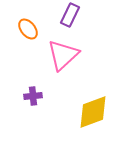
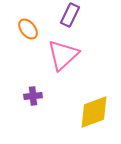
yellow diamond: moved 1 px right
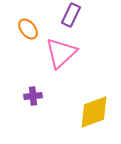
purple rectangle: moved 1 px right
pink triangle: moved 2 px left, 2 px up
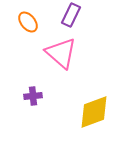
orange ellipse: moved 7 px up
pink triangle: rotated 36 degrees counterclockwise
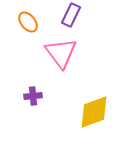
pink triangle: rotated 12 degrees clockwise
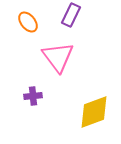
pink triangle: moved 3 px left, 4 px down
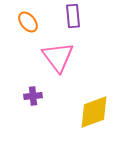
purple rectangle: moved 2 px right, 1 px down; rotated 30 degrees counterclockwise
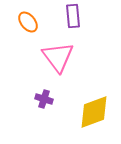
purple cross: moved 11 px right, 3 px down; rotated 24 degrees clockwise
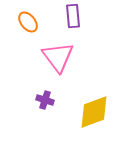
purple cross: moved 1 px right, 1 px down
